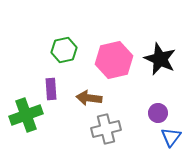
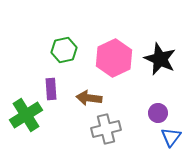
pink hexagon: moved 2 px up; rotated 12 degrees counterclockwise
green cross: rotated 12 degrees counterclockwise
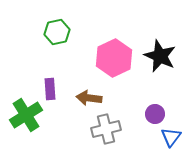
green hexagon: moved 7 px left, 18 px up
black star: moved 3 px up
purple rectangle: moved 1 px left
purple circle: moved 3 px left, 1 px down
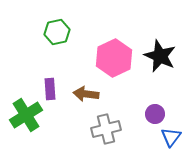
brown arrow: moved 3 px left, 4 px up
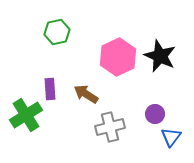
pink hexagon: moved 4 px right, 1 px up
brown arrow: rotated 25 degrees clockwise
gray cross: moved 4 px right, 2 px up
